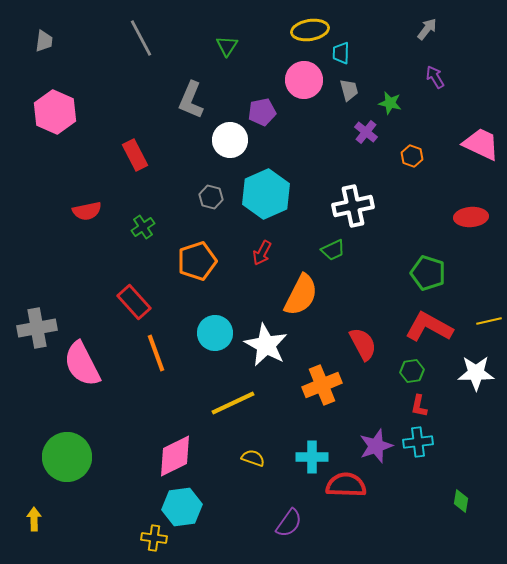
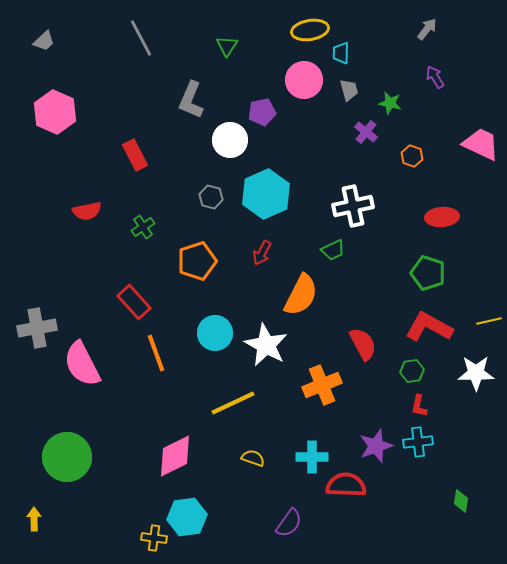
gray trapezoid at (44, 41): rotated 40 degrees clockwise
red ellipse at (471, 217): moved 29 px left
cyan hexagon at (182, 507): moved 5 px right, 10 px down
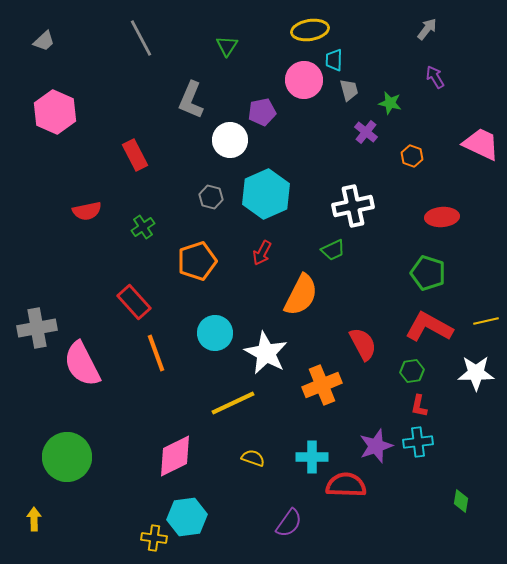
cyan trapezoid at (341, 53): moved 7 px left, 7 px down
yellow line at (489, 321): moved 3 px left
white star at (266, 345): moved 8 px down
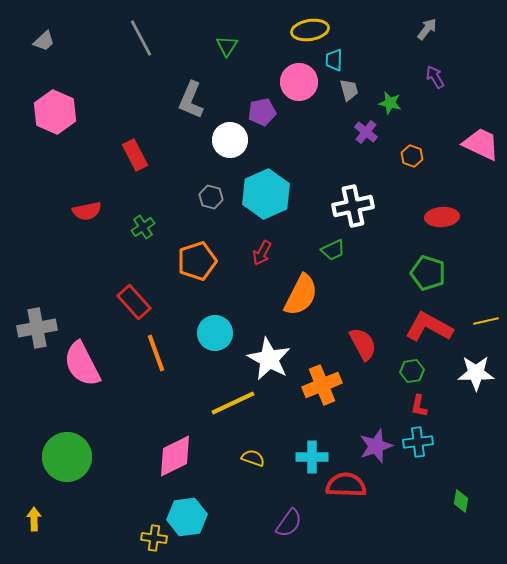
pink circle at (304, 80): moved 5 px left, 2 px down
white star at (266, 353): moved 3 px right, 6 px down
